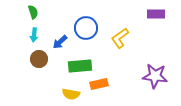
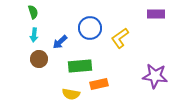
blue circle: moved 4 px right
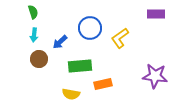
orange rectangle: moved 4 px right
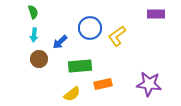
yellow L-shape: moved 3 px left, 2 px up
purple star: moved 6 px left, 8 px down
yellow semicircle: moved 1 px right; rotated 48 degrees counterclockwise
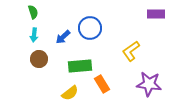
yellow L-shape: moved 14 px right, 15 px down
blue arrow: moved 3 px right, 5 px up
orange rectangle: moved 1 px left; rotated 72 degrees clockwise
yellow semicircle: moved 2 px left, 1 px up
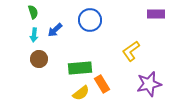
blue circle: moved 8 px up
blue arrow: moved 8 px left, 7 px up
green rectangle: moved 2 px down
purple star: rotated 20 degrees counterclockwise
yellow semicircle: moved 11 px right
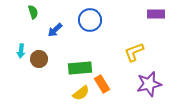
cyan arrow: moved 13 px left, 16 px down
yellow L-shape: moved 3 px right, 1 px down; rotated 15 degrees clockwise
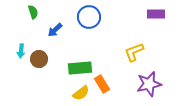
blue circle: moved 1 px left, 3 px up
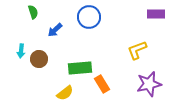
yellow L-shape: moved 3 px right, 2 px up
yellow semicircle: moved 16 px left
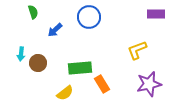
cyan arrow: moved 3 px down
brown circle: moved 1 px left, 4 px down
